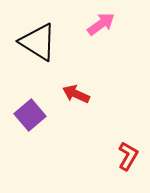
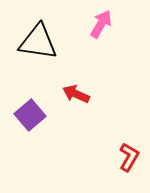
pink arrow: rotated 24 degrees counterclockwise
black triangle: rotated 24 degrees counterclockwise
red L-shape: moved 1 px right, 1 px down
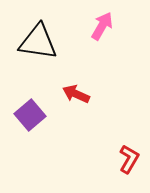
pink arrow: moved 1 px right, 2 px down
red L-shape: moved 2 px down
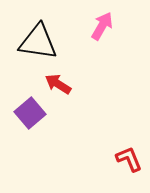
red arrow: moved 18 px left, 10 px up; rotated 8 degrees clockwise
purple square: moved 2 px up
red L-shape: rotated 52 degrees counterclockwise
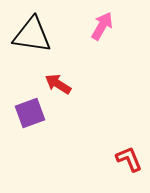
black triangle: moved 6 px left, 7 px up
purple square: rotated 20 degrees clockwise
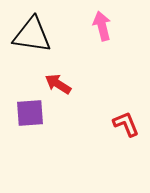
pink arrow: rotated 44 degrees counterclockwise
purple square: rotated 16 degrees clockwise
red L-shape: moved 3 px left, 35 px up
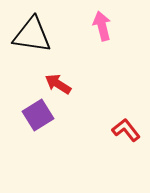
purple square: moved 8 px right, 2 px down; rotated 28 degrees counterclockwise
red L-shape: moved 6 px down; rotated 16 degrees counterclockwise
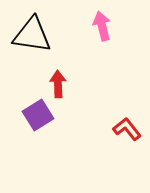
red arrow: rotated 56 degrees clockwise
red L-shape: moved 1 px right, 1 px up
